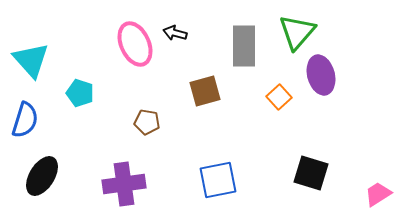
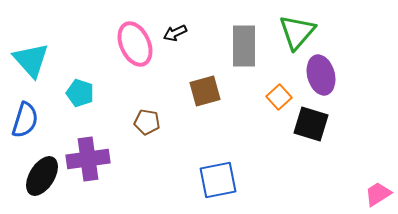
black arrow: rotated 40 degrees counterclockwise
black square: moved 49 px up
purple cross: moved 36 px left, 25 px up
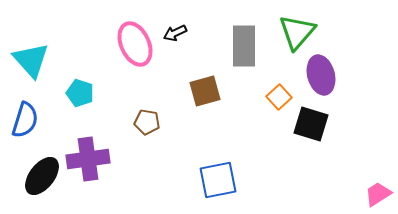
black ellipse: rotated 6 degrees clockwise
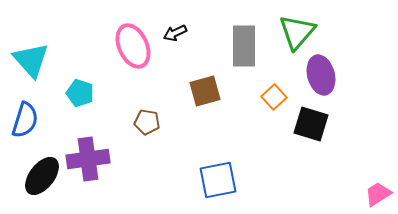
pink ellipse: moved 2 px left, 2 px down
orange square: moved 5 px left
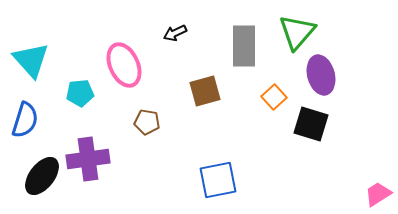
pink ellipse: moved 9 px left, 19 px down
cyan pentagon: rotated 24 degrees counterclockwise
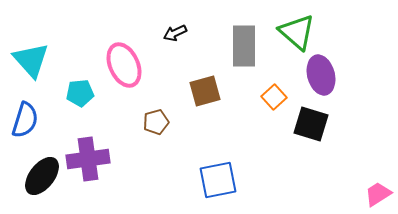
green triangle: rotated 30 degrees counterclockwise
brown pentagon: moved 9 px right; rotated 25 degrees counterclockwise
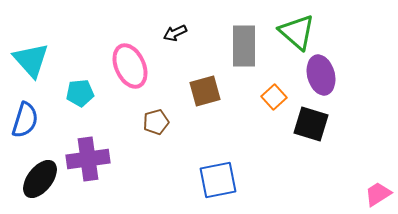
pink ellipse: moved 6 px right, 1 px down
black ellipse: moved 2 px left, 3 px down
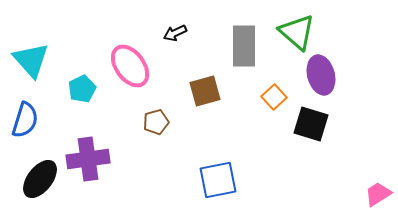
pink ellipse: rotated 12 degrees counterclockwise
cyan pentagon: moved 2 px right, 4 px up; rotated 20 degrees counterclockwise
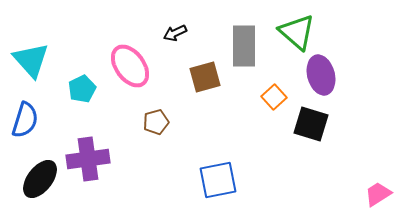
brown square: moved 14 px up
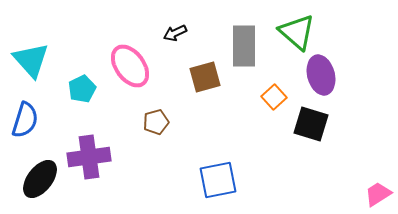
purple cross: moved 1 px right, 2 px up
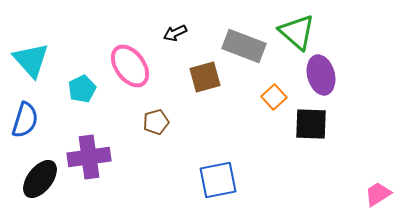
gray rectangle: rotated 69 degrees counterclockwise
black square: rotated 15 degrees counterclockwise
